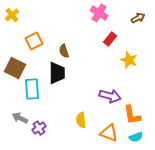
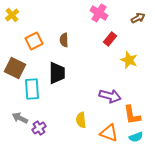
brown semicircle: moved 11 px up; rotated 16 degrees clockwise
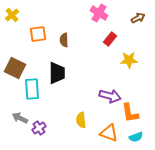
orange square: moved 4 px right, 7 px up; rotated 18 degrees clockwise
yellow star: rotated 24 degrees counterclockwise
orange L-shape: moved 2 px left, 2 px up
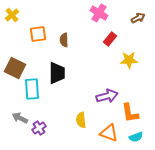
purple arrow: moved 3 px left; rotated 30 degrees counterclockwise
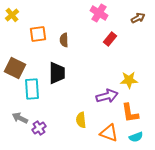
yellow star: moved 20 px down
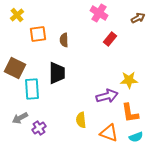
yellow cross: moved 5 px right
gray arrow: rotated 56 degrees counterclockwise
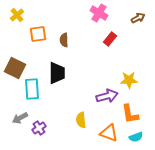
orange L-shape: moved 1 px down
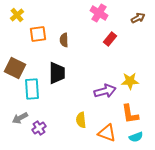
yellow star: moved 1 px right, 1 px down
purple arrow: moved 2 px left, 5 px up
orange triangle: moved 2 px left
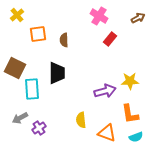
pink cross: moved 3 px down
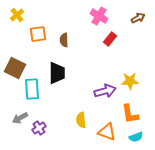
orange triangle: moved 1 px up
